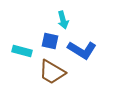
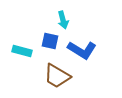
brown trapezoid: moved 5 px right, 4 px down
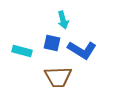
blue square: moved 2 px right, 2 px down
brown trapezoid: moved 1 px right, 1 px down; rotated 32 degrees counterclockwise
